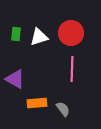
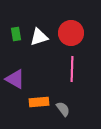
green rectangle: rotated 16 degrees counterclockwise
orange rectangle: moved 2 px right, 1 px up
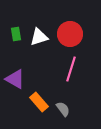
red circle: moved 1 px left, 1 px down
pink line: moved 1 px left; rotated 15 degrees clockwise
orange rectangle: rotated 54 degrees clockwise
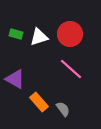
green rectangle: rotated 64 degrees counterclockwise
pink line: rotated 65 degrees counterclockwise
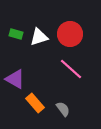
orange rectangle: moved 4 px left, 1 px down
